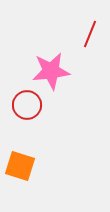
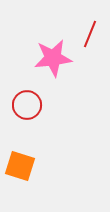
pink star: moved 2 px right, 13 px up
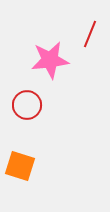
pink star: moved 3 px left, 2 px down
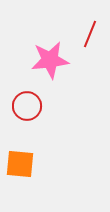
red circle: moved 1 px down
orange square: moved 2 px up; rotated 12 degrees counterclockwise
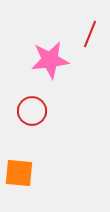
red circle: moved 5 px right, 5 px down
orange square: moved 1 px left, 9 px down
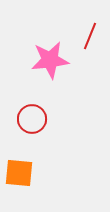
red line: moved 2 px down
red circle: moved 8 px down
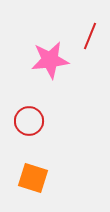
red circle: moved 3 px left, 2 px down
orange square: moved 14 px right, 5 px down; rotated 12 degrees clockwise
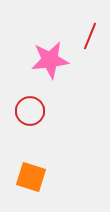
red circle: moved 1 px right, 10 px up
orange square: moved 2 px left, 1 px up
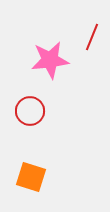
red line: moved 2 px right, 1 px down
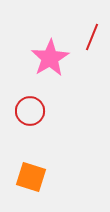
pink star: moved 2 px up; rotated 24 degrees counterclockwise
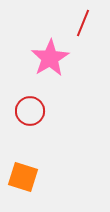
red line: moved 9 px left, 14 px up
orange square: moved 8 px left
